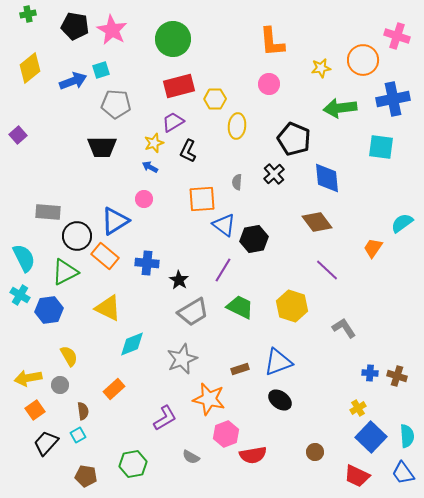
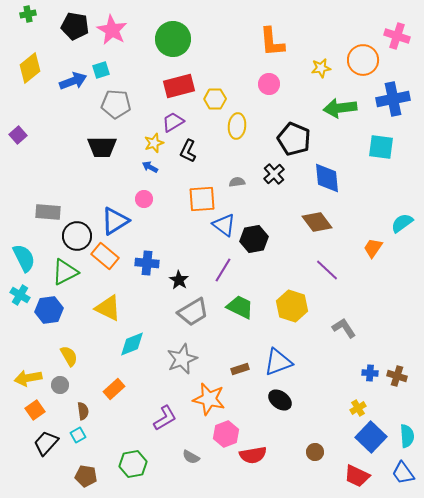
gray semicircle at (237, 182): rotated 77 degrees clockwise
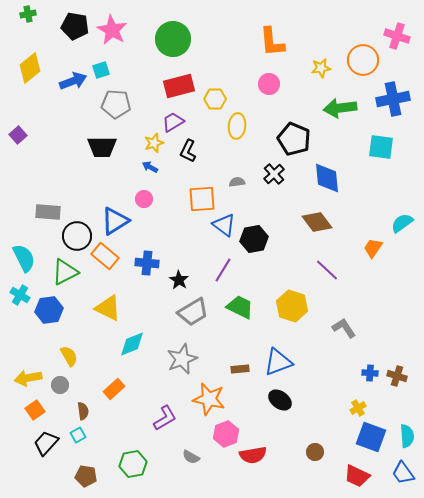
brown rectangle at (240, 369): rotated 12 degrees clockwise
blue square at (371, 437): rotated 24 degrees counterclockwise
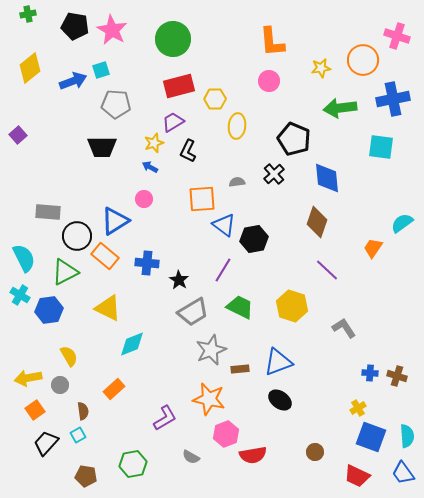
pink circle at (269, 84): moved 3 px up
brown diamond at (317, 222): rotated 56 degrees clockwise
gray star at (182, 359): moved 29 px right, 9 px up
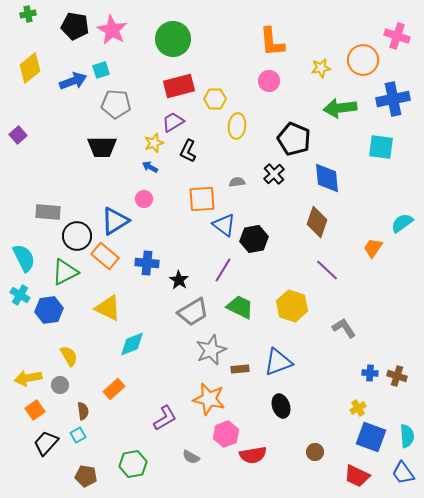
black ellipse at (280, 400): moved 1 px right, 6 px down; rotated 35 degrees clockwise
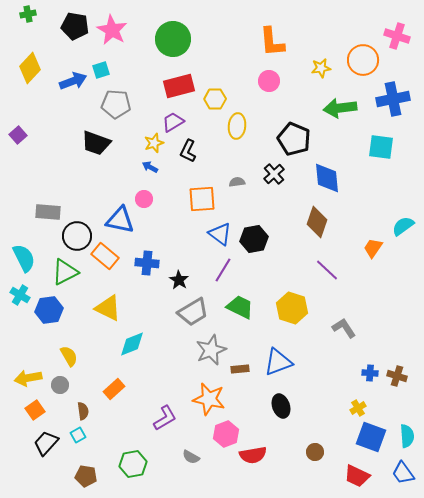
yellow diamond at (30, 68): rotated 8 degrees counterclockwise
black trapezoid at (102, 147): moved 6 px left, 4 px up; rotated 20 degrees clockwise
blue triangle at (115, 221): moved 5 px right, 1 px up; rotated 44 degrees clockwise
cyan semicircle at (402, 223): moved 1 px right, 3 px down
blue triangle at (224, 225): moved 4 px left, 9 px down
yellow hexagon at (292, 306): moved 2 px down
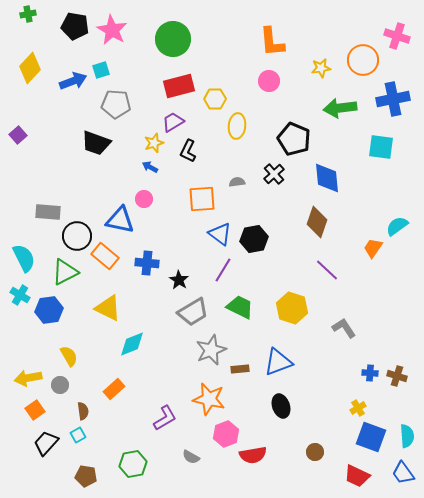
cyan semicircle at (403, 226): moved 6 px left
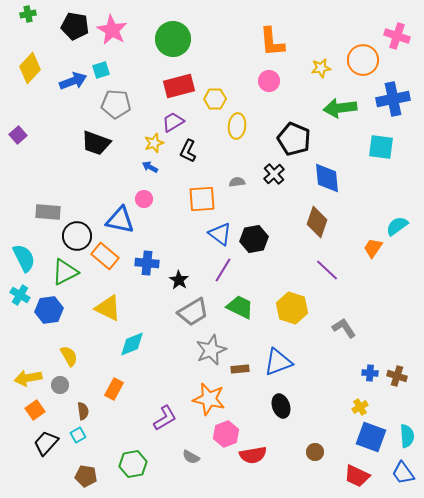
orange rectangle at (114, 389): rotated 20 degrees counterclockwise
yellow cross at (358, 408): moved 2 px right, 1 px up
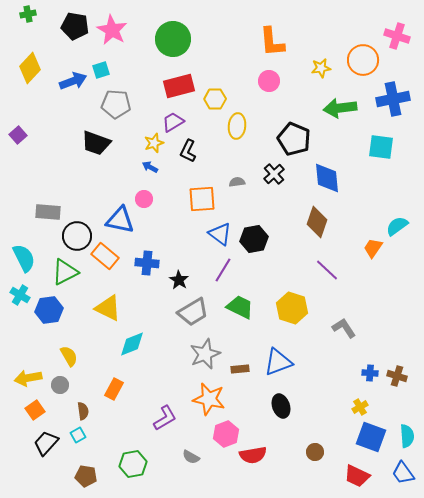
gray star at (211, 350): moved 6 px left, 4 px down
